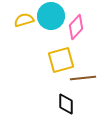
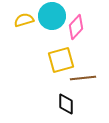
cyan circle: moved 1 px right
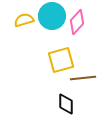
pink diamond: moved 1 px right, 5 px up
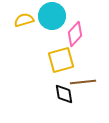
pink diamond: moved 2 px left, 12 px down
brown line: moved 4 px down
black diamond: moved 2 px left, 10 px up; rotated 10 degrees counterclockwise
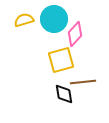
cyan circle: moved 2 px right, 3 px down
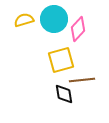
pink diamond: moved 3 px right, 5 px up
brown line: moved 1 px left, 2 px up
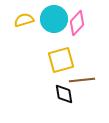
pink diamond: moved 1 px left, 6 px up
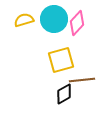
black diamond: rotated 70 degrees clockwise
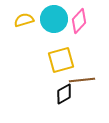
pink diamond: moved 2 px right, 2 px up
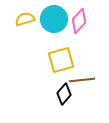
yellow semicircle: moved 1 px right, 1 px up
black diamond: rotated 20 degrees counterclockwise
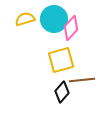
pink diamond: moved 8 px left, 7 px down
black diamond: moved 2 px left, 2 px up
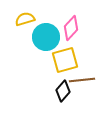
cyan circle: moved 8 px left, 18 px down
yellow square: moved 4 px right
black diamond: moved 1 px right, 1 px up
